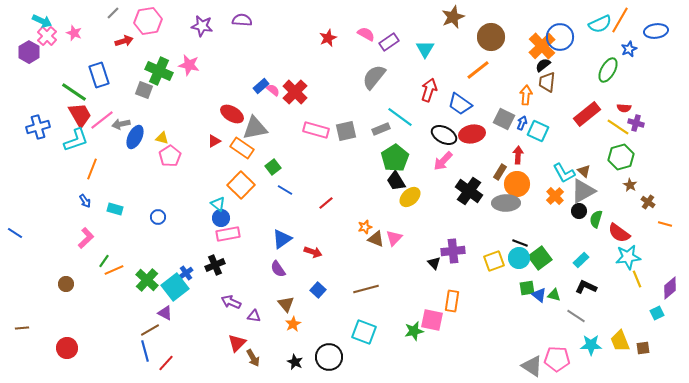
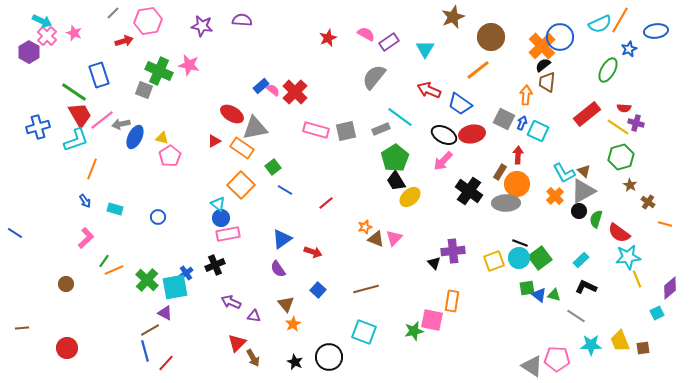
red arrow at (429, 90): rotated 85 degrees counterclockwise
cyan square at (175, 287): rotated 28 degrees clockwise
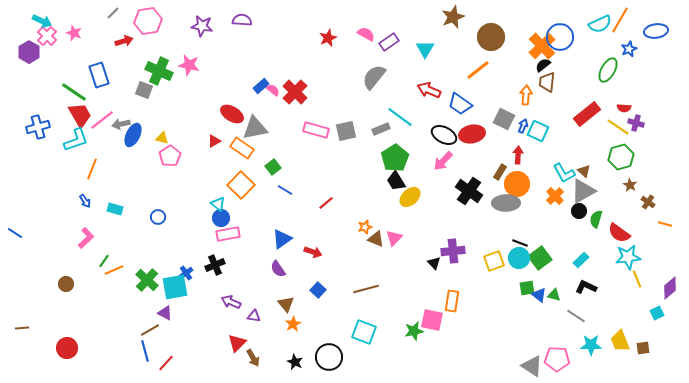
blue arrow at (522, 123): moved 1 px right, 3 px down
blue ellipse at (135, 137): moved 2 px left, 2 px up
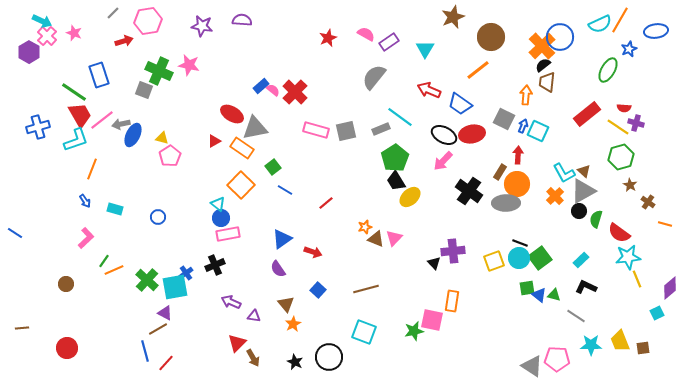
brown line at (150, 330): moved 8 px right, 1 px up
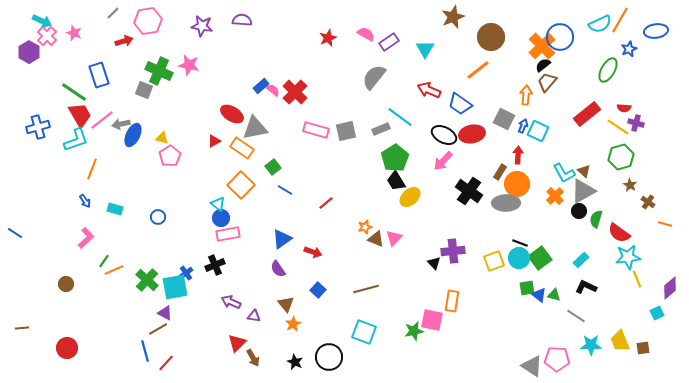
brown trapezoid at (547, 82): rotated 35 degrees clockwise
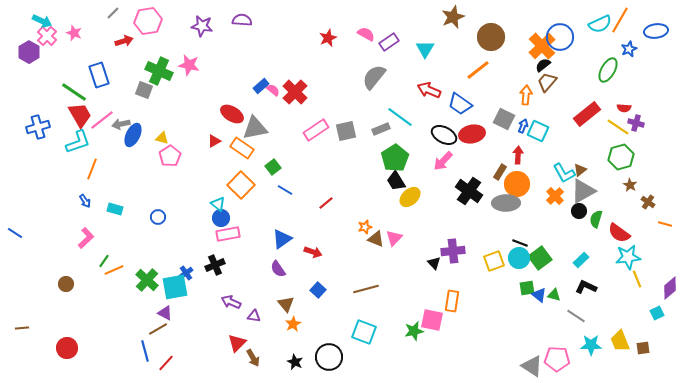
pink rectangle at (316, 130): rotated 50 degrees counterclockwise
cyan L-shape at (76, 140): moved 2 px right, 2 px down
brown triangle at (584, 171): moved 4 px left, 1 px up; rotated 40 degrees clockwise
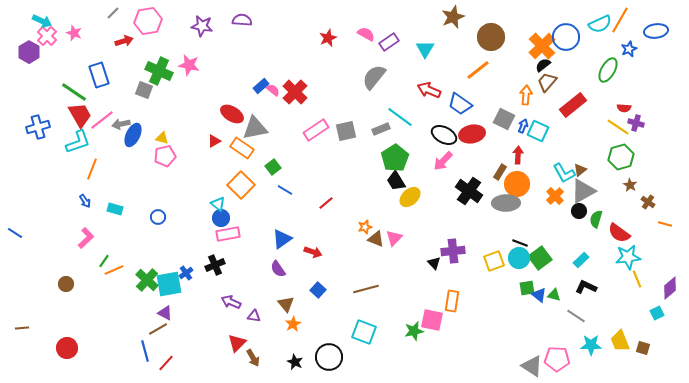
blue circle at (560, 37): moved 6 px right
red rectangle at (587, 114): moved 14 px left, 9 px up
pink pentagon at (170, 156): moved 5 px left; rotated 20 degrees clockwise
cyan square at (175, 287): moved 6 px left, 3 px up
brown square at (643, 348): rotated 24 degrees clockwise
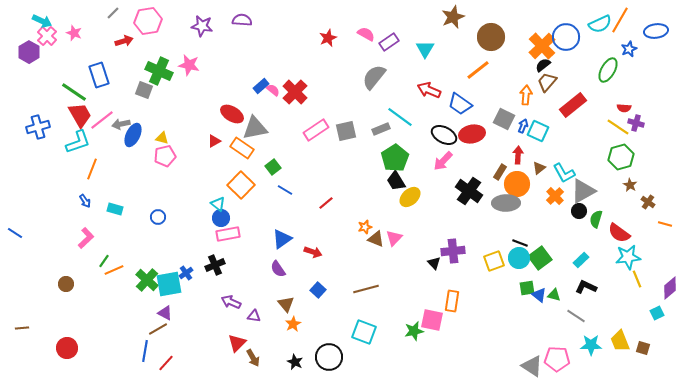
brown triangle at (580, 170): moved 41 px left, 2 px up
blue line at (145, 351): rotated 25 degrees clockwise
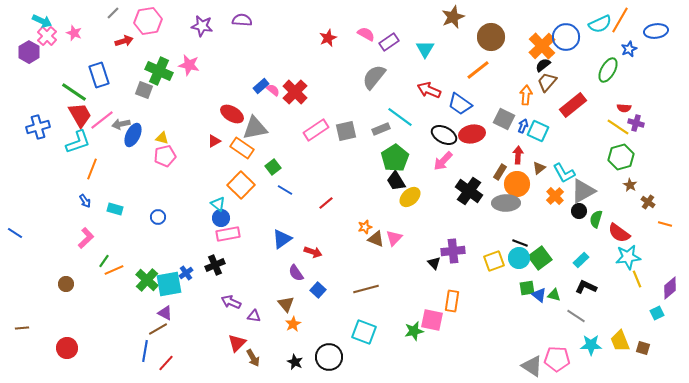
purple semicircle at (278, 269): moved 18 px right, 4 px down
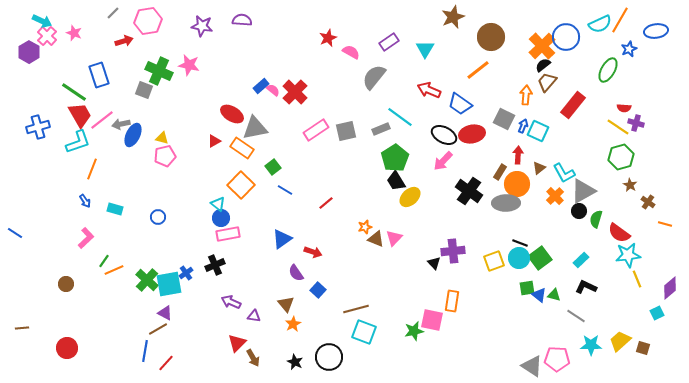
pink semicircle at (366, 34): moved 15 px left, 18 px down
red rectangle at (573, 105): rotated 12 degrees counterclockwise
cyan star at (628, 257): moved 2 px up
brown line at (366, 289): moved 10 px left, 20 px down
yellow trapezoid at (620, 341): rotated 70 degrees clockwise
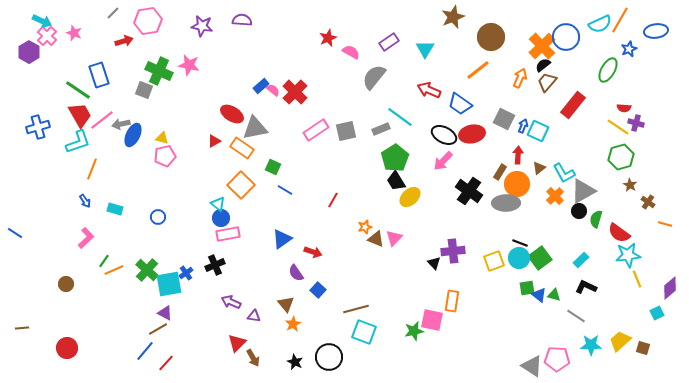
green line at (74, 92): moved 4 px right, 2 px up
orange arrow at (526, 95): moved 6 px left, 17 px up; rotated 18 degrees clockwise
green square at (273, 167): rotated 28 degrees counterclockwise
red line at (326, 203): moved 7 px right, 3 px up; rotated 21 degrees counterclockwise
green cross at (147, 280): moved 10 px up
blue line at (145, 351): rotated 30 degrees clockwise
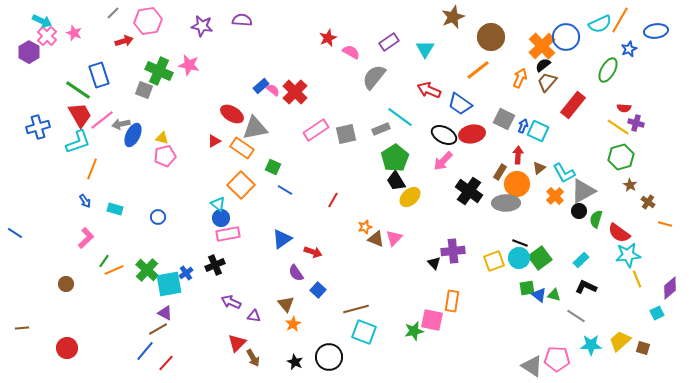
gray square at (346, 131): moved 3 px down
